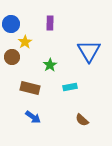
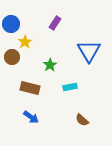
purple rectangle: moved 5 px right; rotated 32 degrees clockwise
blue arrow: moved 2 px left
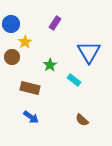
blue triangle: moved 1 px down
cyan rectangle: moved 4 px right, 7 px up; rotated 48 degrees clockwise
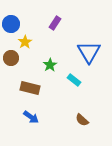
brown circle: moved 1 px left, 1 px down
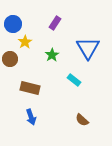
blue circle: moved 2 px right
blue triangle: moved 1 px left, 4 px up
brown circle: moved 1 px left, 1 px down
green star: moved 2 px right, 10 px up
blue arrow: rotated 35 degrees clockwise
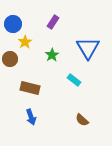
purple rectangle: moved 2 px left, 1 px up
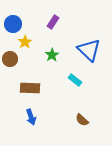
blue triangle: moved 1 px right, 2 px down; rotated 15 degrees counterclockwise
cyan rectangle: moved 1 px right
brown rectangle: rotated 12 degrees counterclockwise
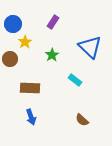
blue triangle: moved 1 px right, 3 px up
